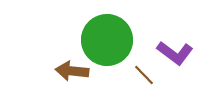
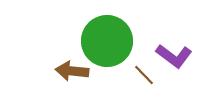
green circle: moved 1 px down
purple L-shape: moved 1 px left, 3 px down
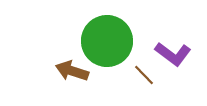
purple L-shape: moved 1 px left, 2 px up
brown arrow: rotated 12 degrees clockwise
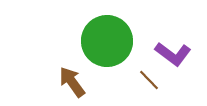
brown arrow: moved 11 px down; rotated 36 degrees clockwise
brown line: moved 5 px right, 5 px down
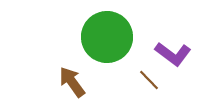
green circle: moved 4 px up
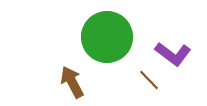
brown arrow: rotated 8 degrees clockwise
